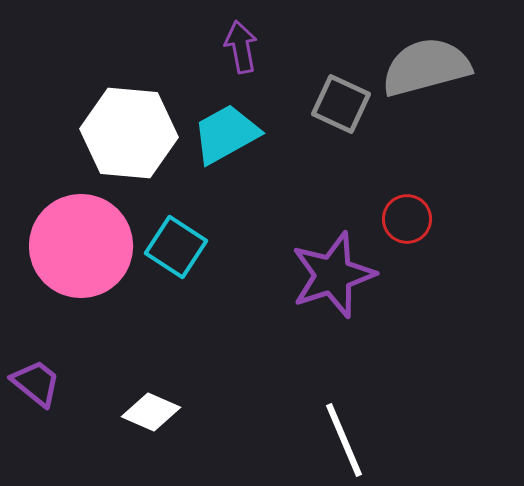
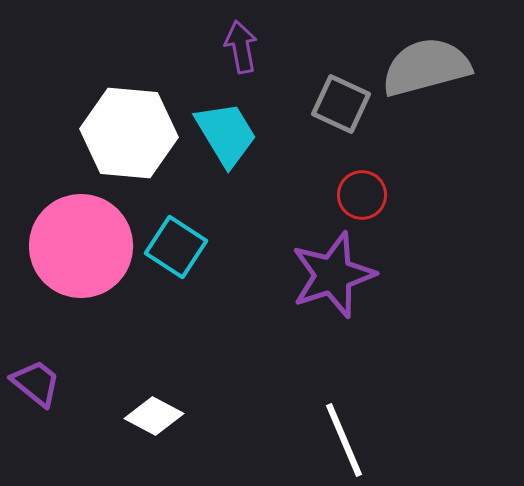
cyan trapezoid: rotated 88 degrees clockwise
red circle: moved 45 px left, 24 px up
white diamond: moved 3 px right, 4 px down; rotated 4 degrees clockwise
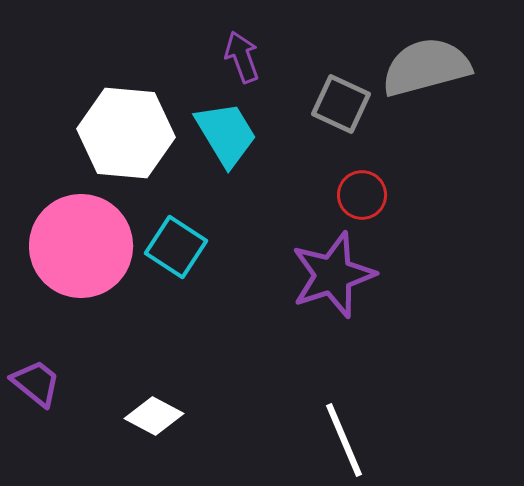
purple arrow: moved 1 px right, 10 px down; rotated 9 degrees counterclockwise
white hexagon: moved 3 px left
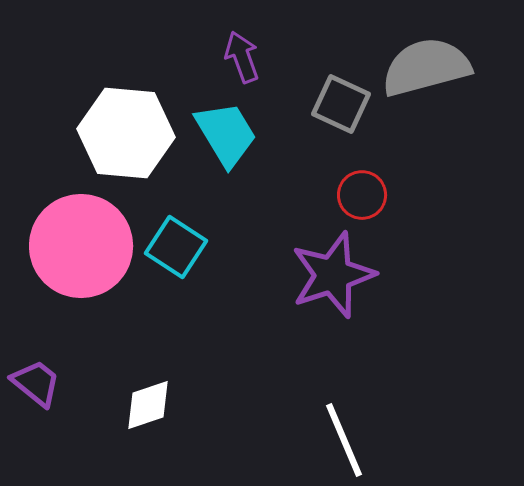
white diamond: moved 6 px left, 11 px up; rotated 46 degrees counterclockwise
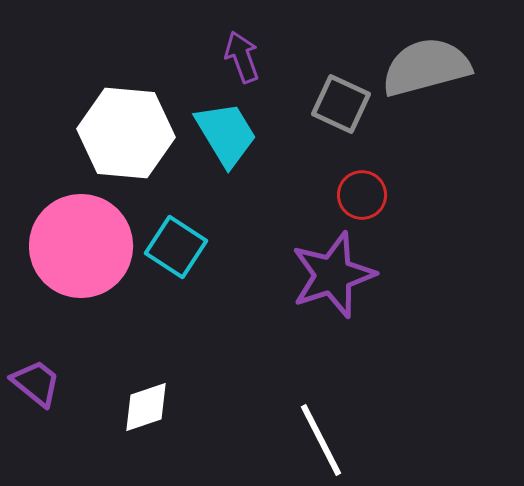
white diamond: moved 2 px left, 2 px down
white line: moved 23 px left; rotated 4 degrees counterclockwise
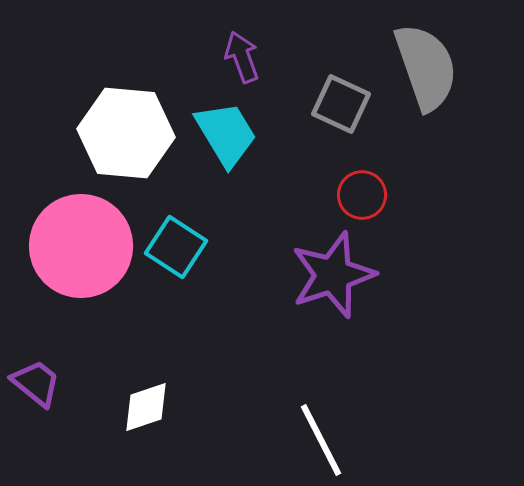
gray semicircle: rotated 86 degrees clockwise
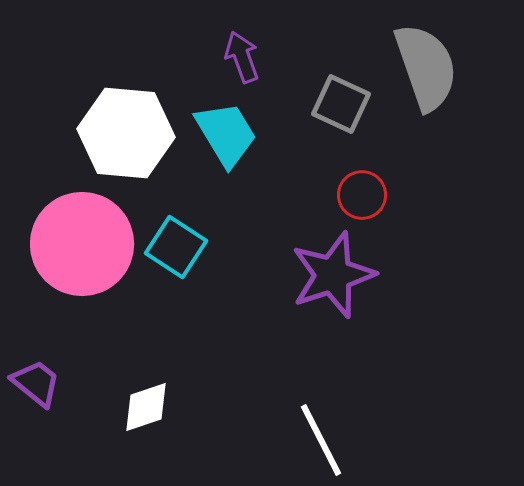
pink circle: moved 1 px right, 2 px up
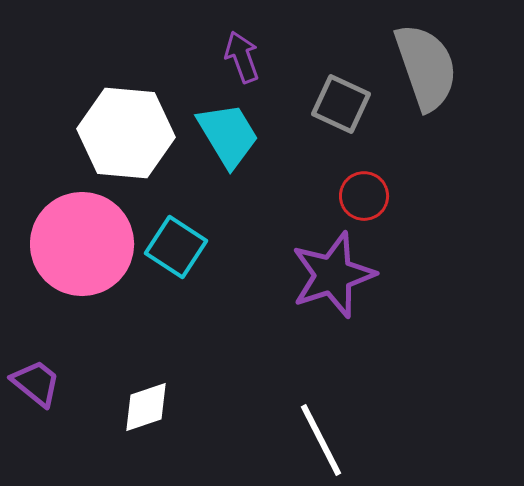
cyan trapezoid: moved 2 px right, 1 px down
red circle: moved 2 px right, 1 px down
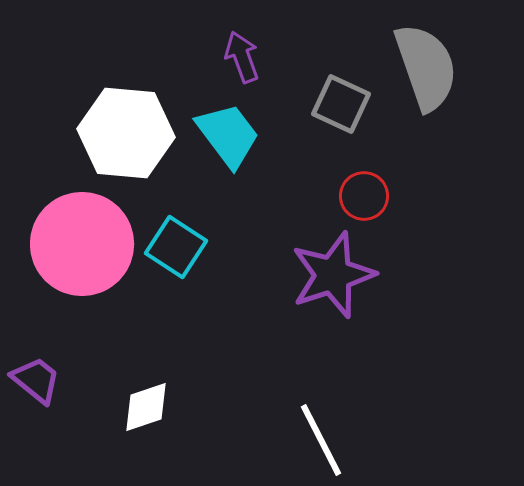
cyan trapezoid: rotated 6 degrees counterclockwise
purple trapezoid: moved 3 px up
